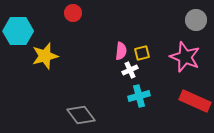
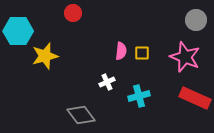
yellow square: rotated 14 degrees clockwise
white cross: moved 23 px left, 12 px down
red rectangle: moved 3 px up
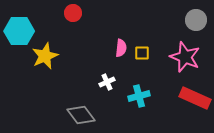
cyan hexagon: moved 1 px right
pink semicircle: moved 3 px up
yellow star: rotated 8 degrees counterclockwise
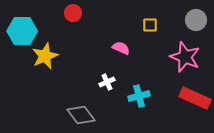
cyan hexagon: moved 3 px right
pink semicircle: rotated 72 degrees counterclockwise
yellow square: moved 8 px right, 28 px up
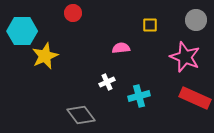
pink semicircle: rotated 30 degrees counterclockwise
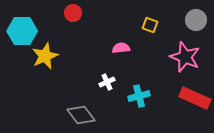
yellow square: rotated 21 degrees clockwise
